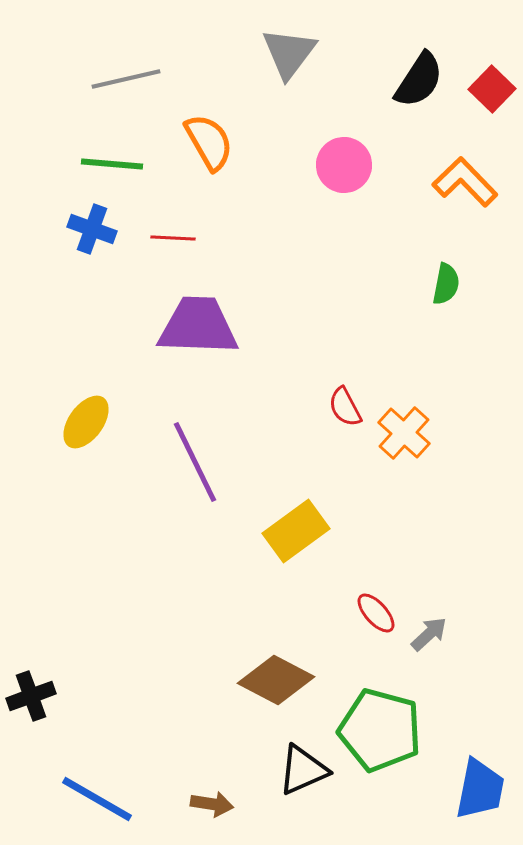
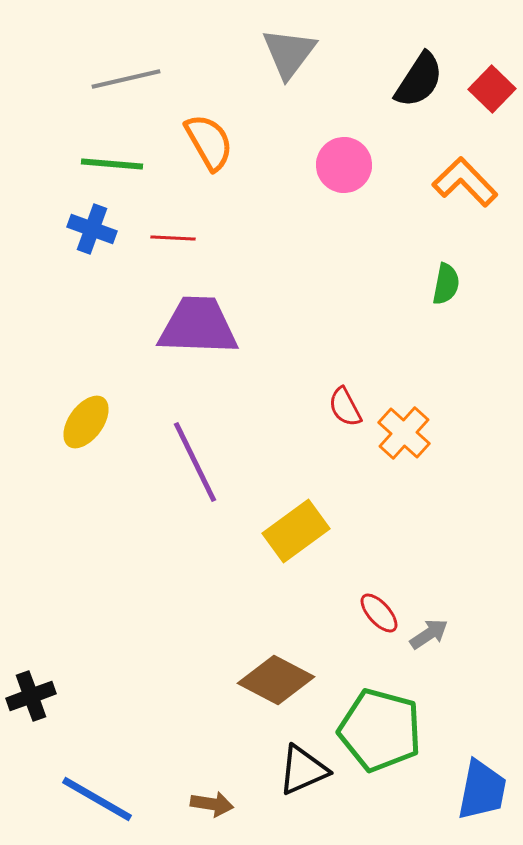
red ellipse: moved 3 px right
gray arrow: rotated 9 degrees clockwise
blue trapezoid: moved 2 px right, 1 px down
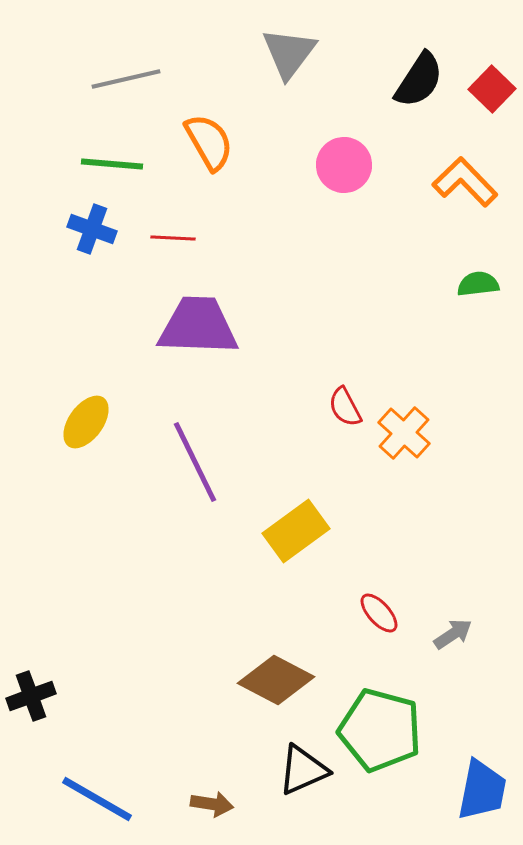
green semicircle: moved 32 px right; rotated 108 degrees counterclockwise
gray arrow: moved 24 px right
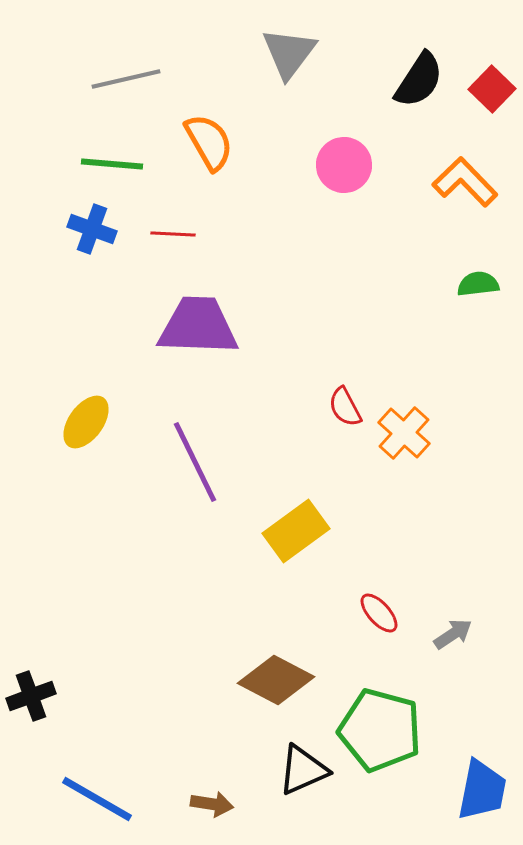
red line: moved 4 px up
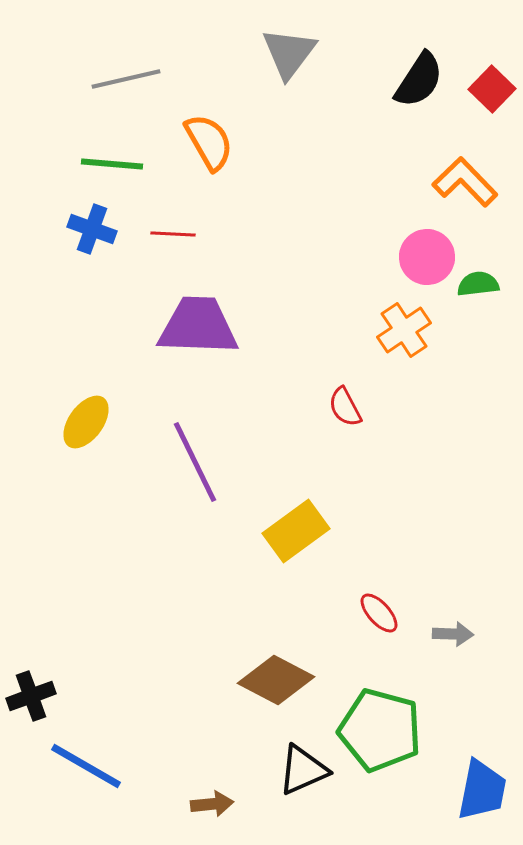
pink circle: moved 83 px right, 92 px down
orange cross: moved 103 px up; rotated 14 degrees clockwise
gray arrow: rotated 36 degrees clockwise
blue line: moved 11 px left, 33 px up
brown arrow: rotated 15 degrees counterclockwise
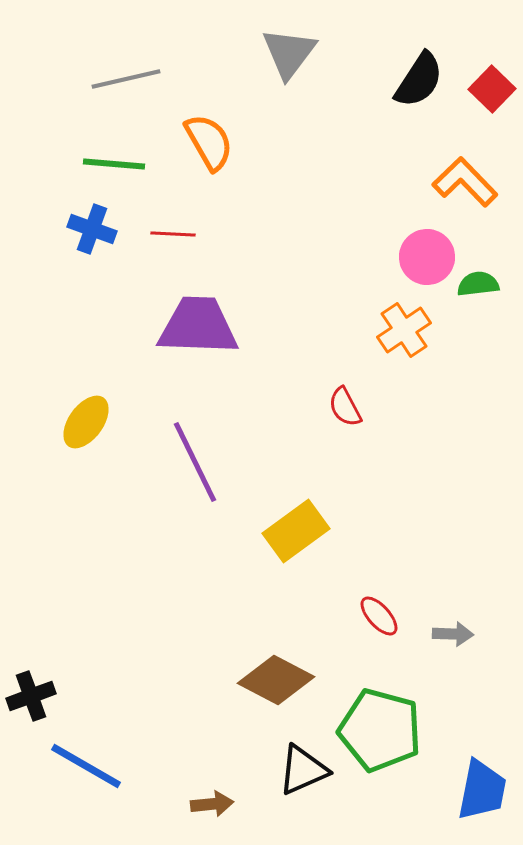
green line: moved 2 px right
red ellipse: moved 3 px down
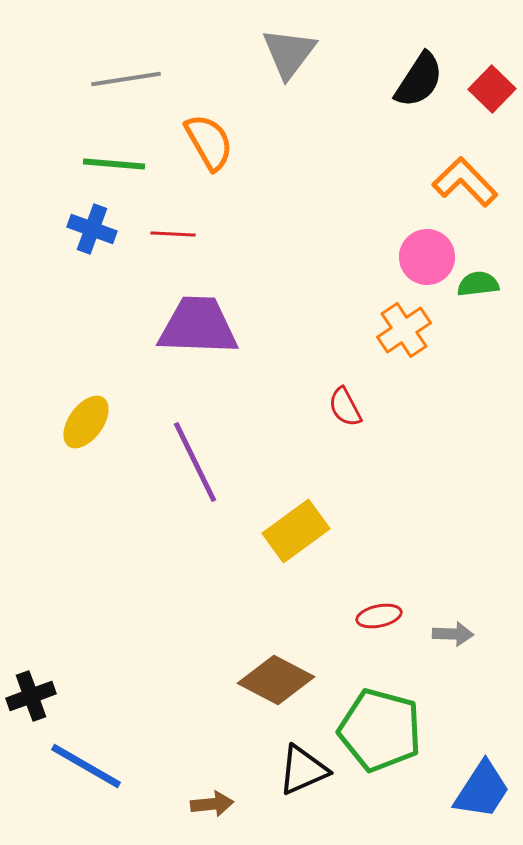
gray line: rotated 4 degrees clockwise
red ellipse: rotated 60 degrees counterclockwise
blue trapezoid: rotated 22 degrees clockwise
